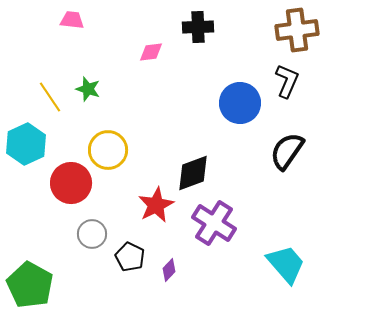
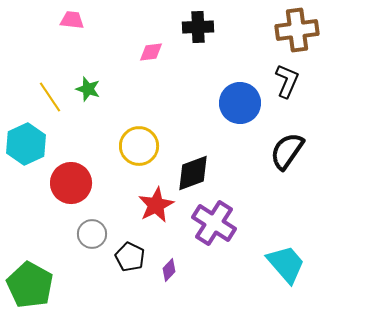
yellow circle: moved 31 px right, 4 px up
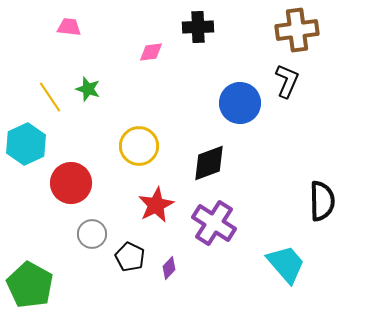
pink trapezoid: moved 3 px left, 7 px down
black semicircle: moved 35 px right, 50 px down; rotated 144 degrees clockwise
black diamond: moved 16 px right, 10 px up
purple diamond: moved 2 px up
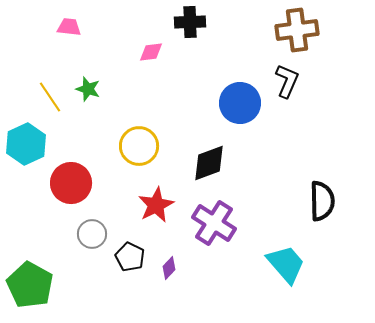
black cross: moved 8 px left, 5 px up
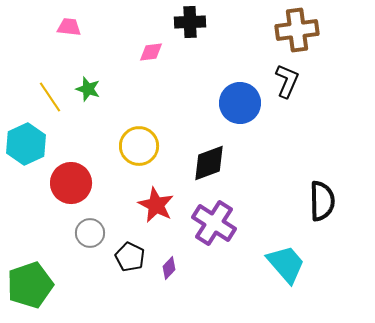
red star: rotated 18 degrees counterclockwise
gray circle: moved 2 px left, 1 px up
green pentagon: rotated 24 degrees clockwise
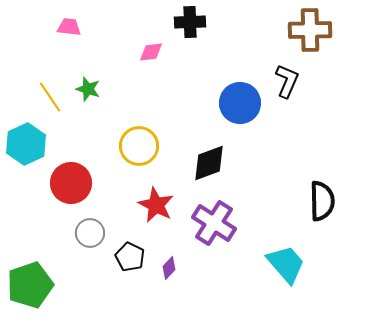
brown cross: moved 13 px right; rotated 6 degrees clockwise
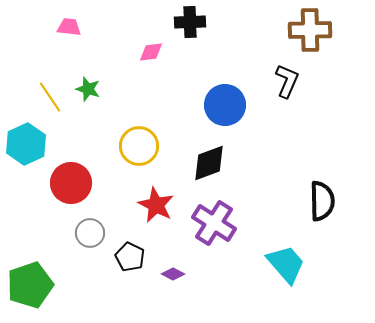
blue circle: moved 15 px left, 2 px down
purple diamond: moved 4 px right, 6 px down; rotated 75 degrees clockwise
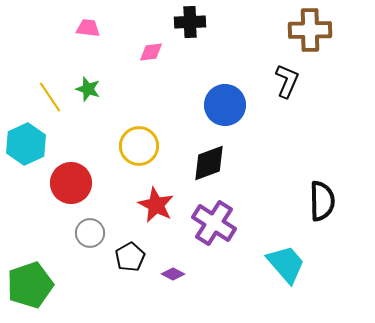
pink trapezoid: moved 19 px right, 1 px down
black pentagon: rotated 16 degrees clockwise
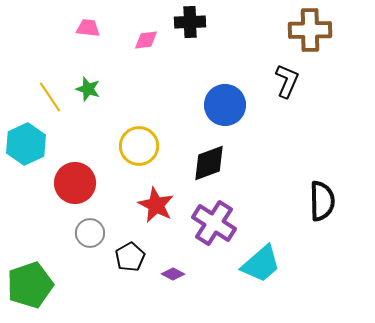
pink diamond: moved 5 px left, 12 px up
red circle: moved 4 px right
cyan trapezoid: moved 25 px left; rotated 90 degrees clockwise
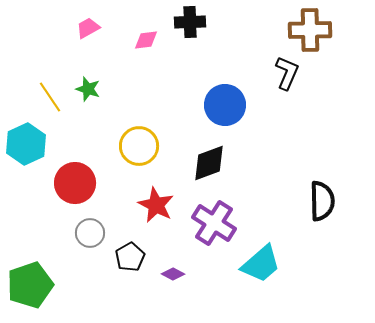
pink trapezoid: rotated 35 degrees counterclockwise
black L-shape: moved 8 px up
